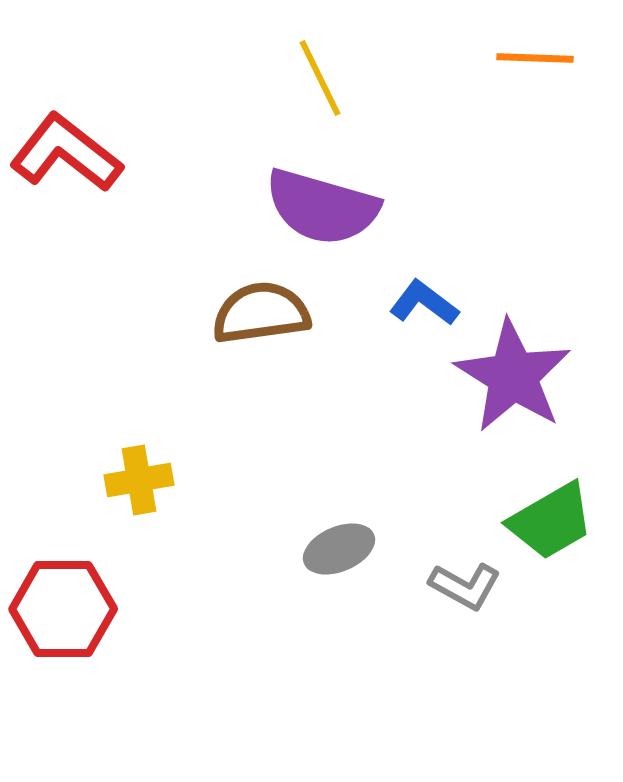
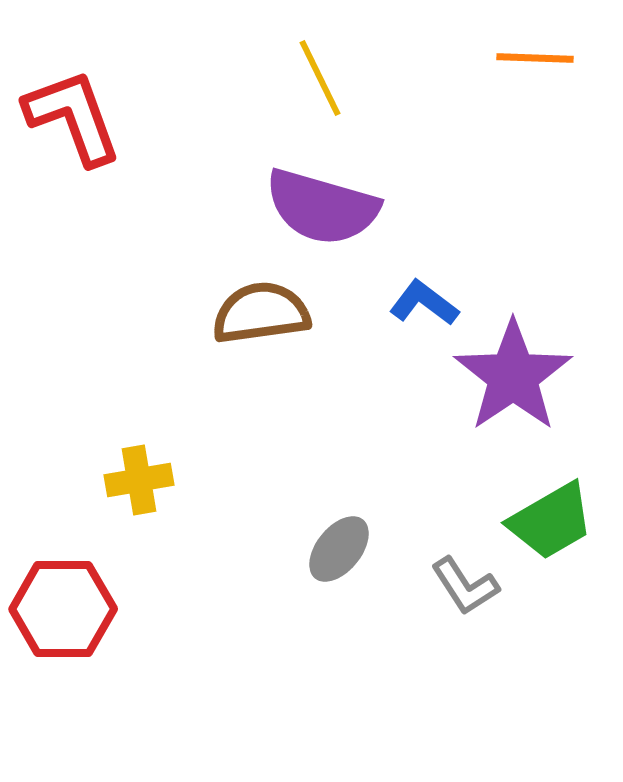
red L-shape: moved 7 px right, 36 px up; rotated 32 degrees clockwise
purple star: rotated 6 degrees clockwise
gray ellipse: rotated 28 degrees counterclockwise
gray L-shape: rotated 28 degrees clockwise
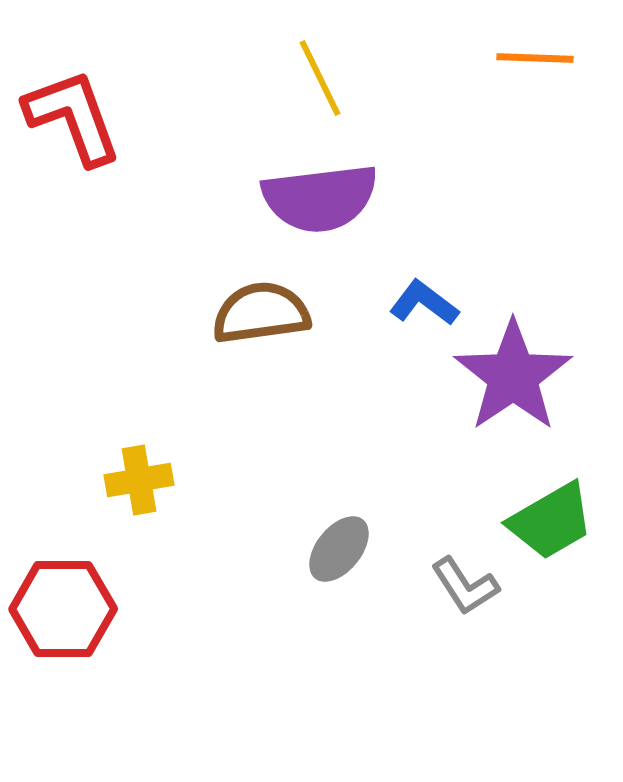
purple semicircle: moved 2 px left, 9 px up; rotated 23 degrees counterclockwise
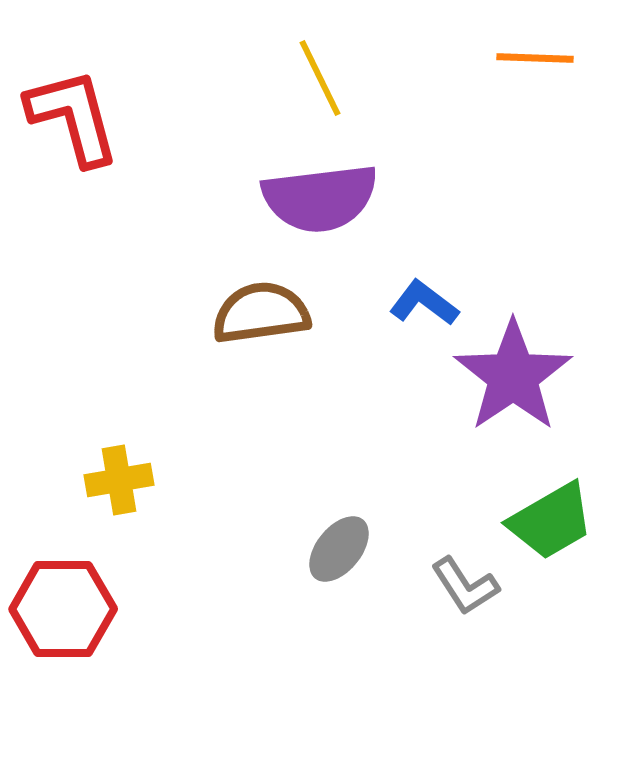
red L-shape: rotated 5 degrees clockwise
yellow cross: moved 20 px left
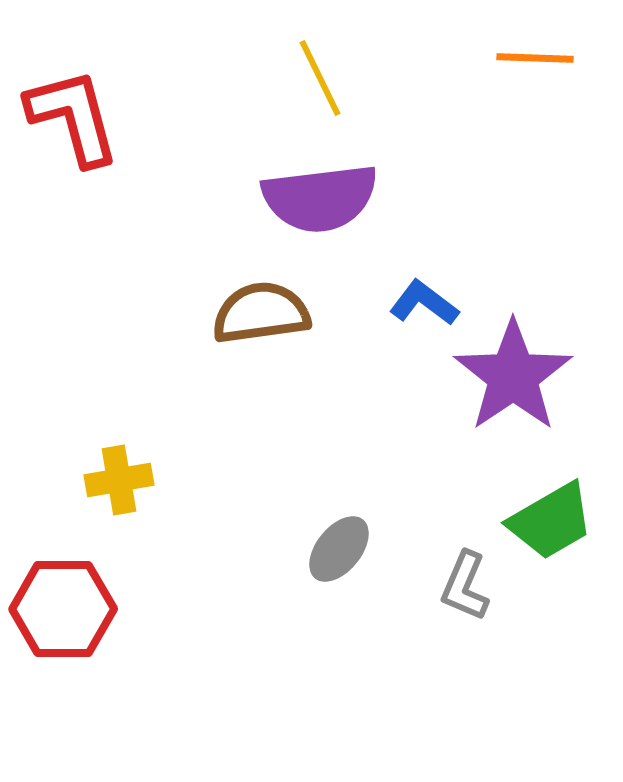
gray L-shape: rotated 56 degrees clockwise
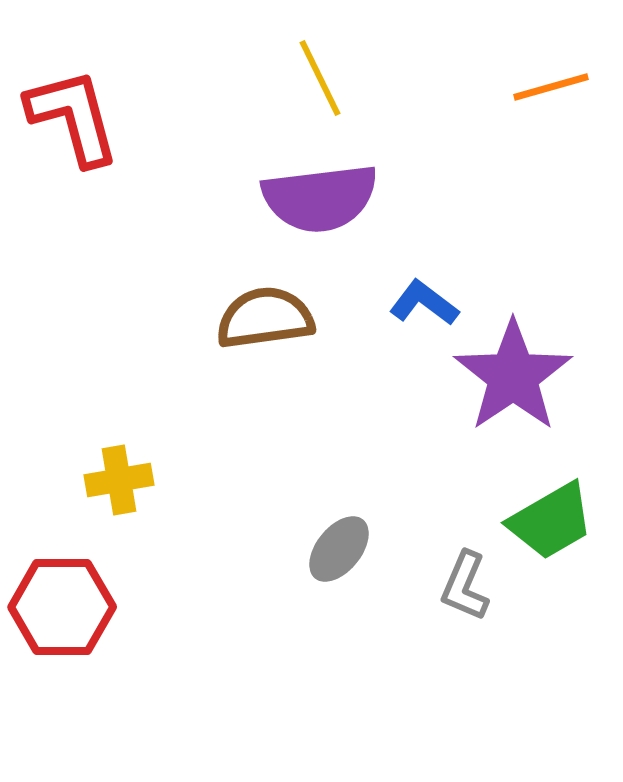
orange line: moved 16 px right, 29 px down; rotated 18 degrees counterclockwise
brown semicircle: moved 4 px right, 5 px down
red hexagon: moved 1 px left, 2 px up
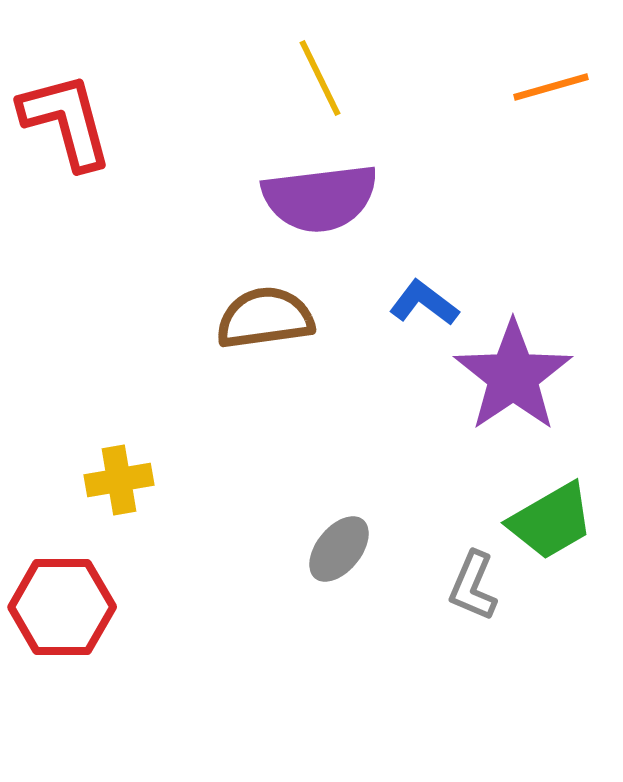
red L-shape: moved 7 px left, 4 px down
gray L-shape: moved 8 px right
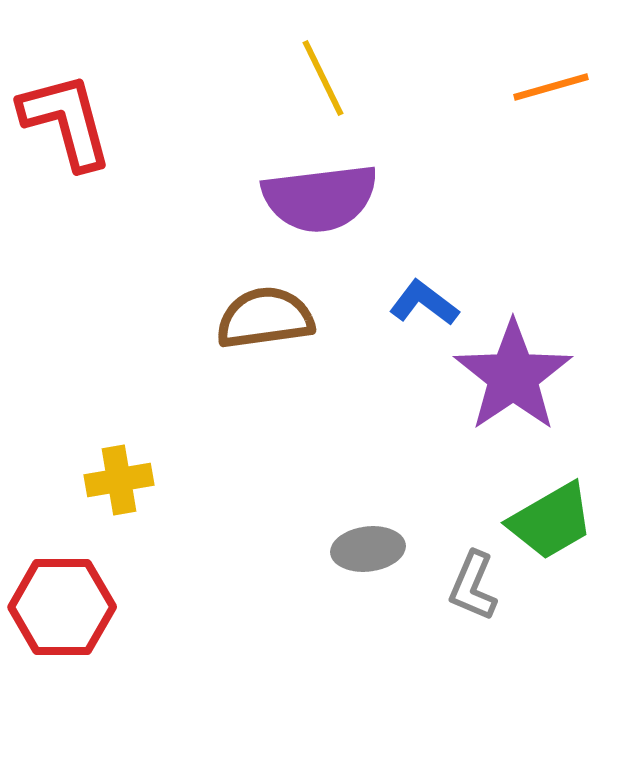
yellow line: moved 3 px right
gray ellipse: moved 29 px right; rotated 44 degrees clockwise
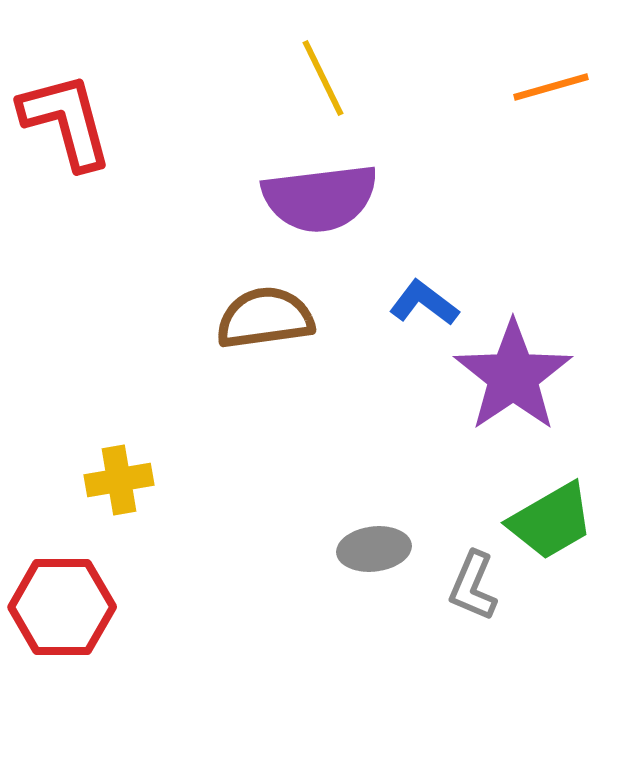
gray ellipse: moved 6 px right
